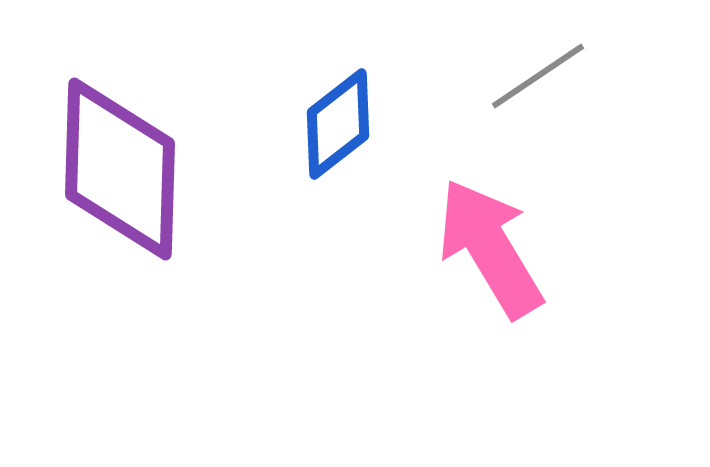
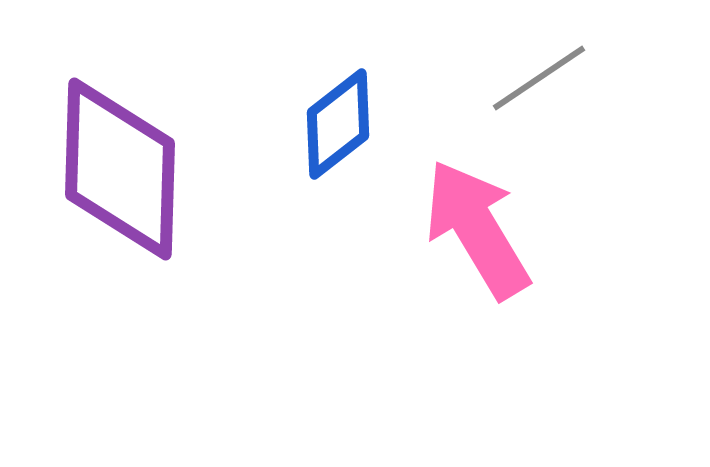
gray line: moved 1 px right, 2 px down
pink arrow: moved 13 px left, 19 px up
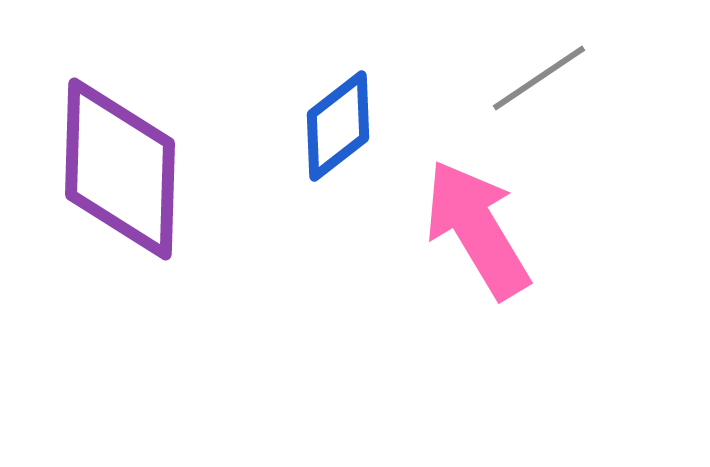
blue diamond: moved 2 px down
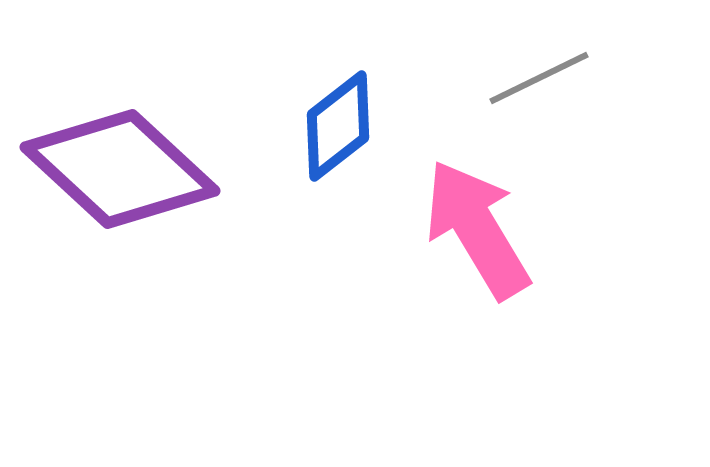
gray line: rotated 8 degrees clockwise
purple diamond: rotated 49 degrees counterclockwise
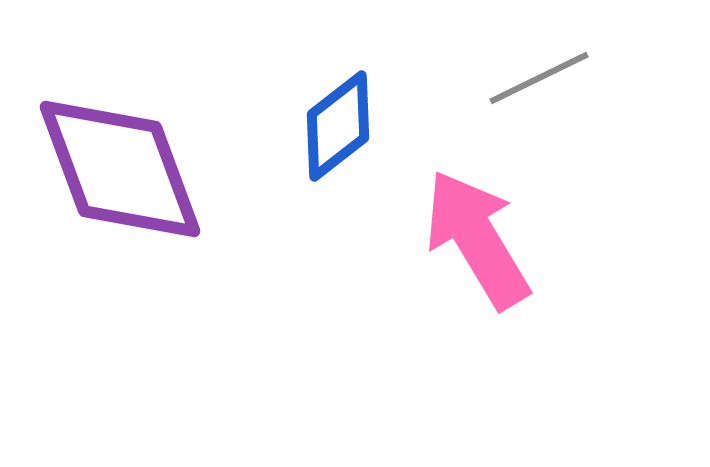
purple diamond: rotated 27 degrees clockwise
pink arrow: moved 10 px down
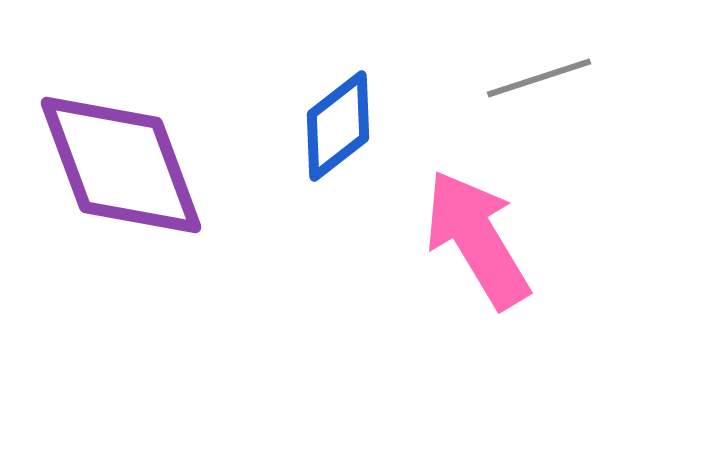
gray line: rotated 8 degrees clockwise
purple diamond: moved 1 px right, 4 px up
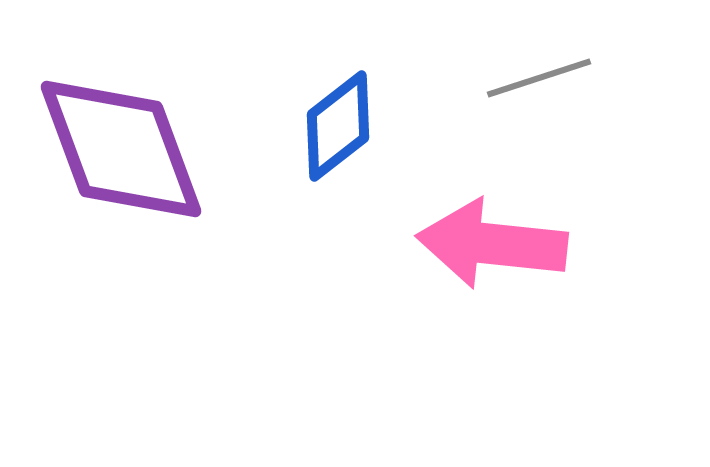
purple diamond: moved 16 px up
pink arrow: moved 15 px right, 5 px down; rotated 53 degrees counterclockwise
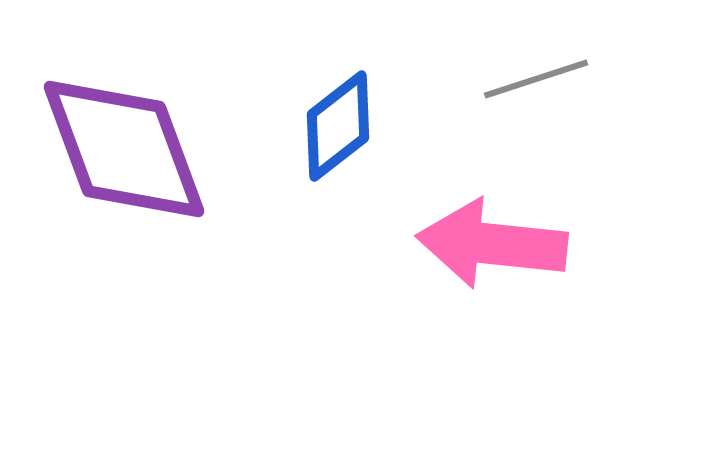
gray line: moved 3 px left, 1 px down
purple diamond: moved 3 px right
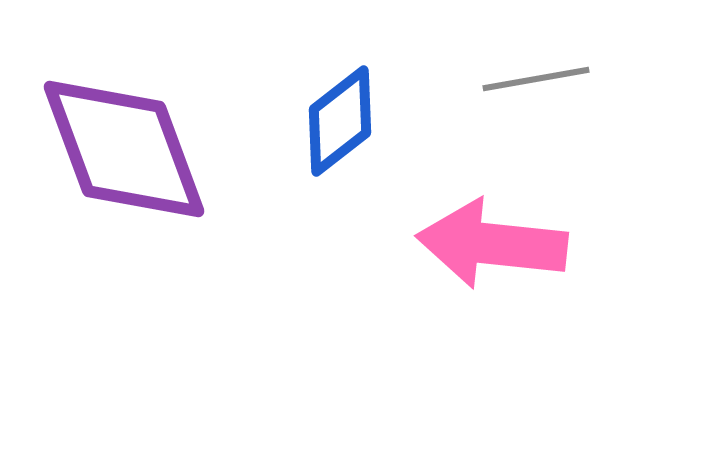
gray line: rotated 8 degrees clockwise
blue diamond: moved 2 px right, 5 px up
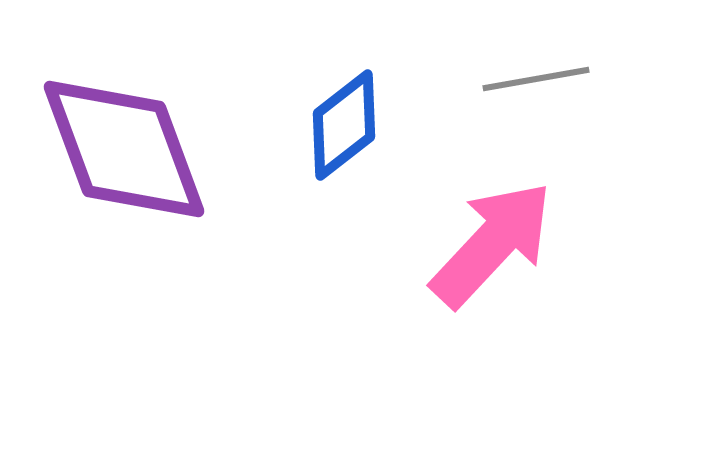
blue diamond: moved 4 px right, 4 px down
pink arrow: rotated 127 degrees clockwise
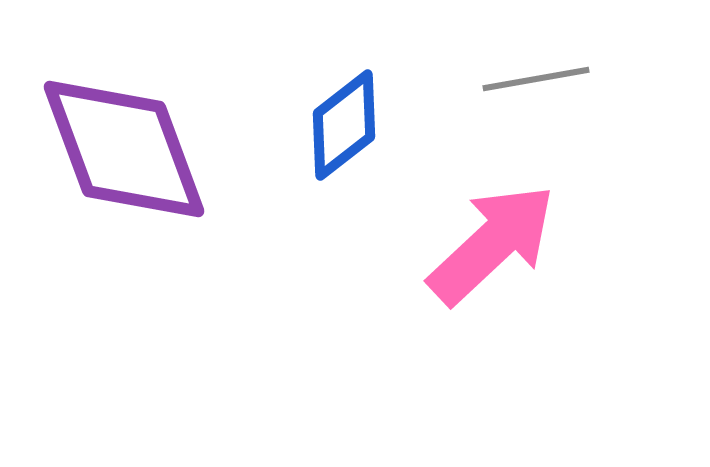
pink arrow: rotated 4 degrees clockwise
